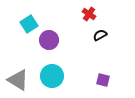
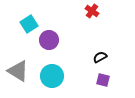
red cross: moved 3 px right, 3 px up
black semicircle: moved 22 px down
gray triangle: moved 9 px up
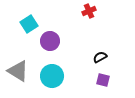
red cross: moved 3 px left; rotated 32 degrees clockwise
purple circle: moved 1 px right, 1 px down
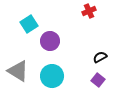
purple square: moved 5 px left; rotated 24 degrees clockwise
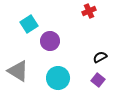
cyan circle: moved 6 px right, 2 px down
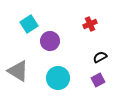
red cross: moved 1 px right, 13 px down
purple square: rotated 24 degrees clockwise
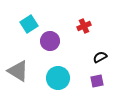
red cross: moved 6 px left, 2 px down
purple square: moved 1 px left, 1 px down; rotated 16 degrees clockwise
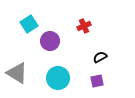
gray triangle: moved 1 px left, 2 px down
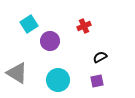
cyan circle: moved 2 px down
